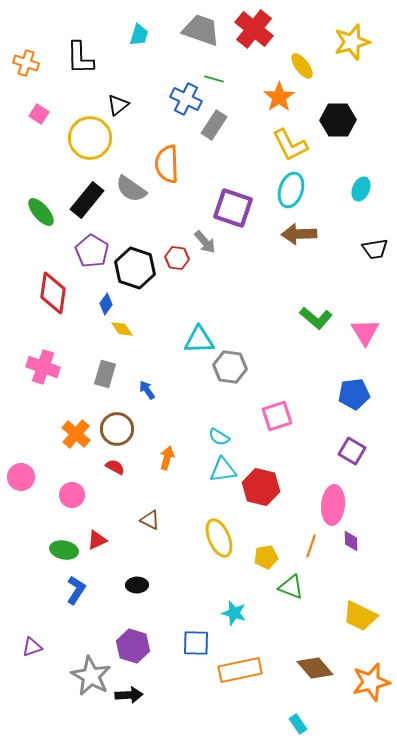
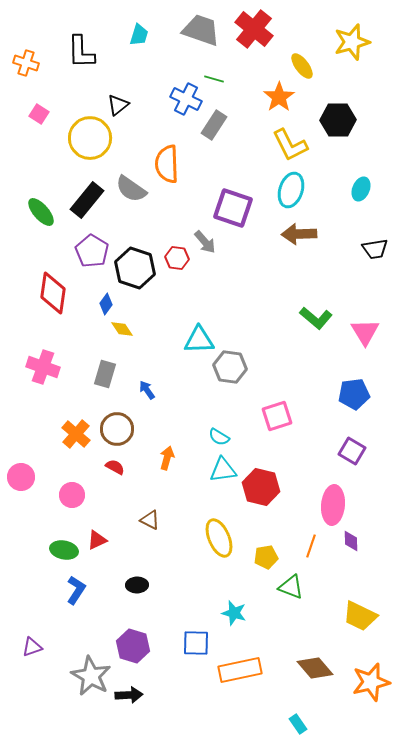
black L-shape at (80, 58): moved 1 px right, 6 px up
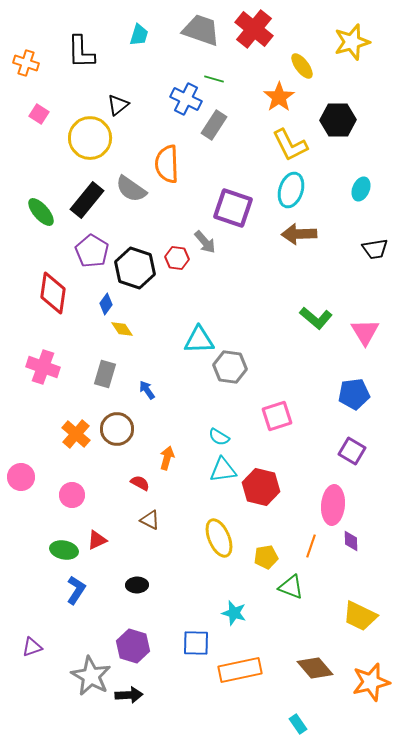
red semicircle at (115, 467): moved 25 px right, 16 px down
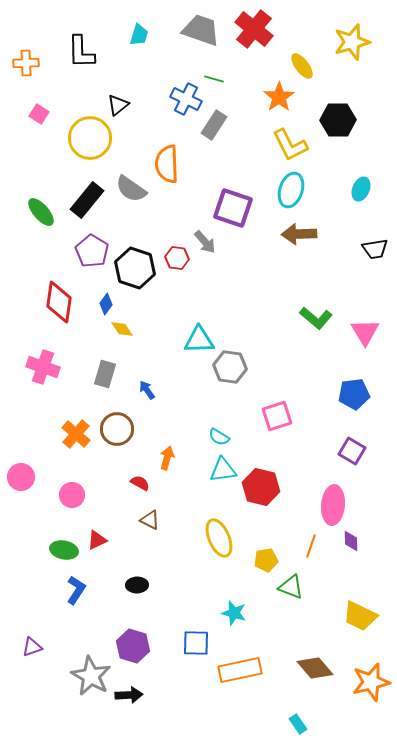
orange cross at (26, 63): rotated 20 degrees counterclockwise
red diamond at (53, 293): moved 6 px right, 9 px down
yellow pentagon at (266, 557): moved 3 px down
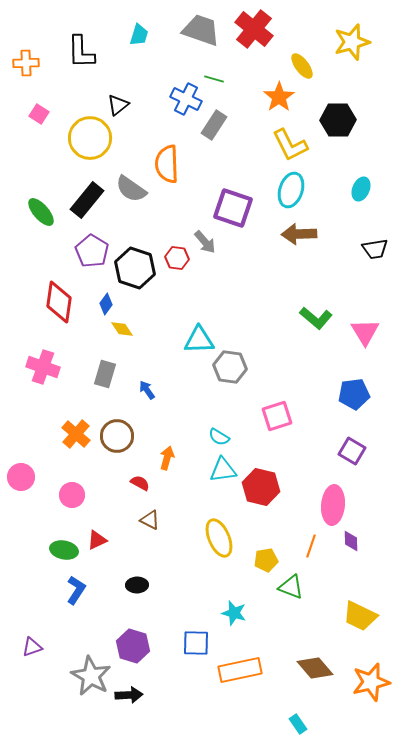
brown circle at (117, 429): moved 7 px down
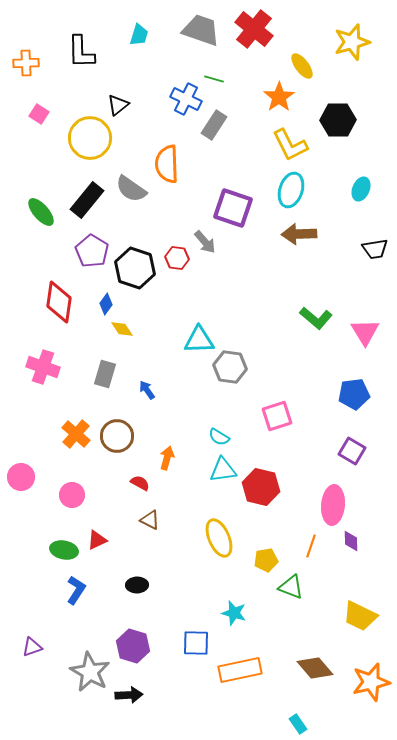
gray star at (91, 676): moved 1 px left, 4 px up
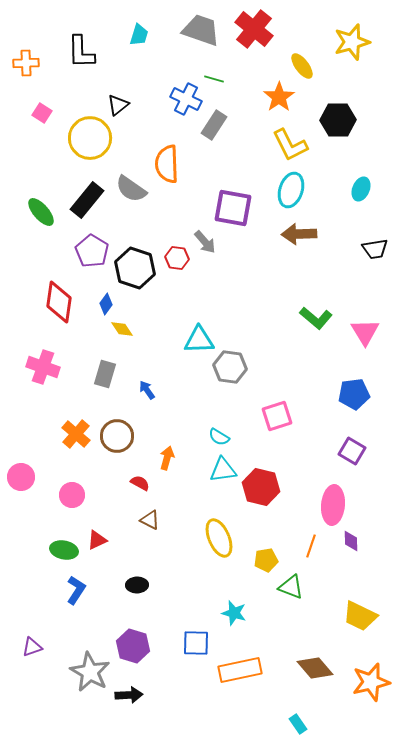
pink square at (39, 114): moved 3 px right, 1 px up
purple square at (233, 208): rotated 9 degrees counterclockwise
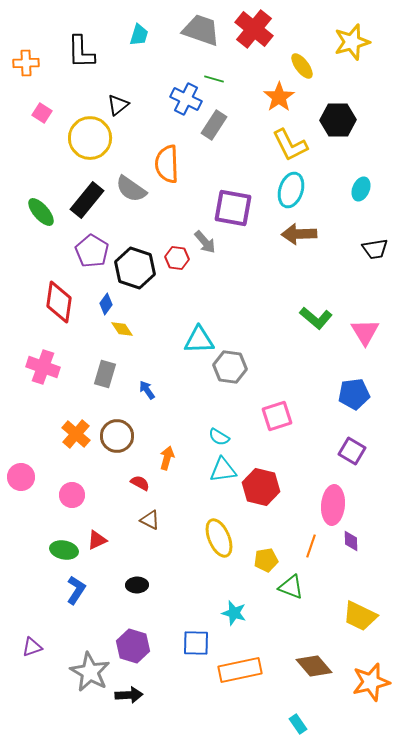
brown diamond at (315, 668): moved 1 px left, 2 px up
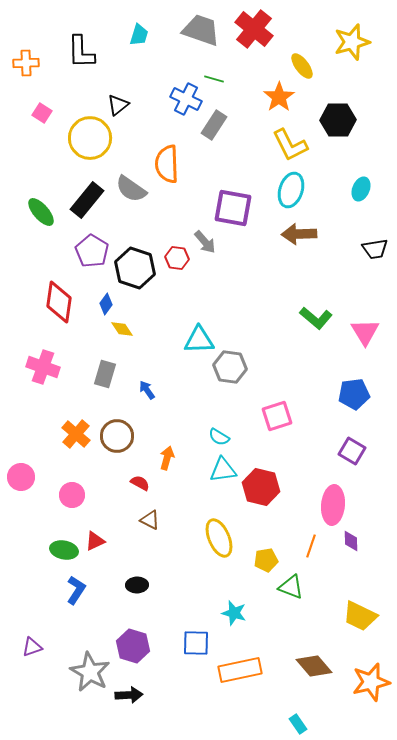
red triangle at (97, 540): moved 2 px left, 1 px down
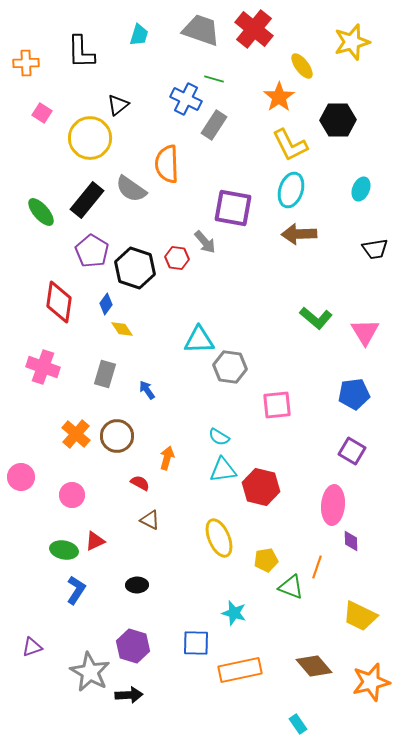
pink square at (277, 416): moved 11 px up; rotated 12 degrees clockwise
orange line at (311, 546): moved 6 px right, 21 px down
